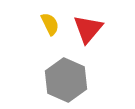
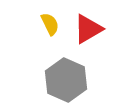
red triangle: rotated 20 degrees clockwise
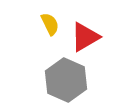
red triangle: moved 3 px left, 8 px down
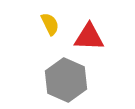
red triangle: moved 4 px right; rotated 32 degrees clockwise
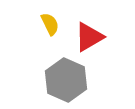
red triangle: rotated 32 degrees counterclockwise
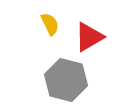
gray hexagon: rotated 9 degrees counterclockwise
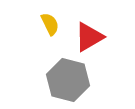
gray hexagon: moved 2 px right
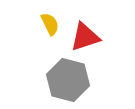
red triangle: moved 4 px left; rotated 12 degrees clockwise
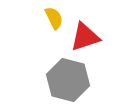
yellow semicircle: moved 4 px right, 6 px up
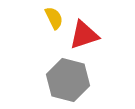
red triangle: moved 1 px left, 2 px up
